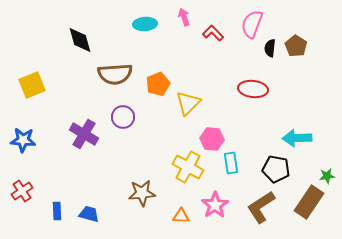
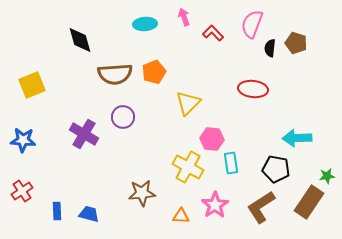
brown pentagon: moved 3 px up; rotated 15 degrees counterclockwise
orange pentagon: moved 4 px left, 12 px up
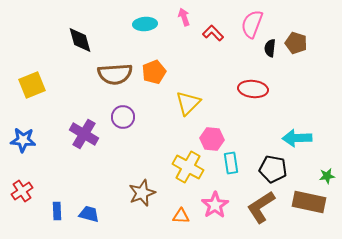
black pentagon: moved 3 px left
brown star: rotated 16 degrees counterclockwise
brown rectangle: rotated 68 degrees clockwise
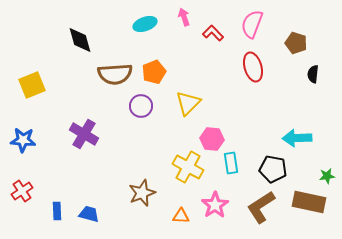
cyan ellipse: rotated 15 degrees counterclockwise
black semicircle: moved 43 px right, 26 px down
red ellipse: moved 22 px up; rotated 68 degrees clockwise
purple circle: moved 18 px right, 11 px up
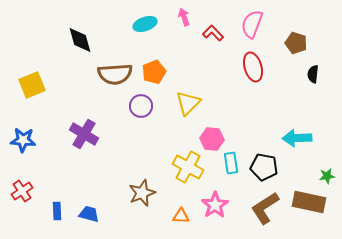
black pentagon: moved 9 px left, 2 px up
brown L-shape: moved 4 px right, 1 px down
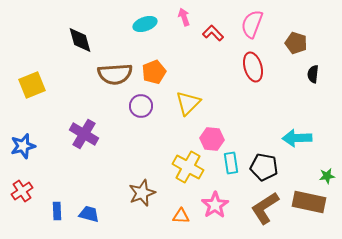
blue star: moved 6 px down; rotated 20 degrees counterclockwise
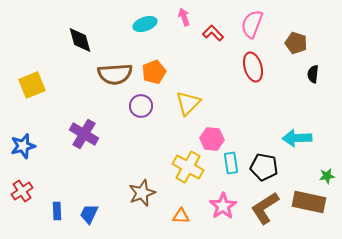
pink star: moved 8 px right, 1 px down
blue trapezoid: rotated 80 degrees counterclockwise
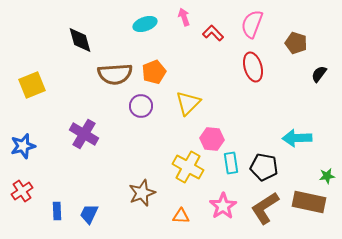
black semicircle: moved 6 px right; rotated 30 degrees clockwise
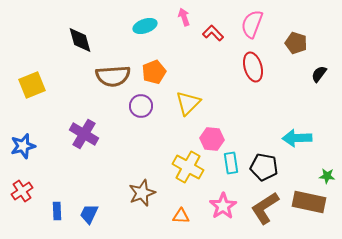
cyan ellipse: moved 2 px down
brown semicircle: moved 2 px left, 2 px down
green star: rotated 14 degrees clockwise
